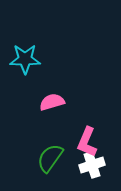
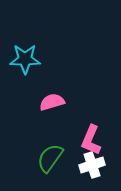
pink L-shape: moved 4 px right, 2 px up
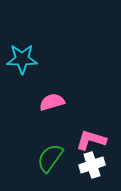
cyan star: moved 3 px left
pink L-shape: rotated 84 degrees clockwise
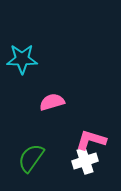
green semicircle: moved 19 px left
white cross: moved 7 px left, 4 px up
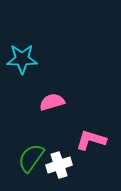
white cross: moved 26 px left, 4 px down
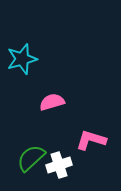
cyan star: rotated 16 degrees counterclockwise
green semicircle: rotated 12 degrees clockwise
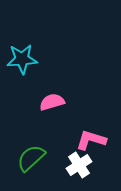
cyan star: rotated 12 degrees clockwise
white cross: moved 20 px right; rotated 15 degrees counterclockwise
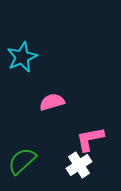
cyan star: moved 2 px up; rotated 20 degrees counterclockwise
pink L-shape: moved 1 px left, 1 px up; rotated 28 degrees counterclockwise
green semicircle: moved 9 px left, 3 px down
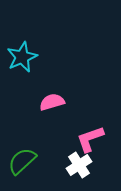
pink L-shape: rotated 8 degrees counterclockwise
